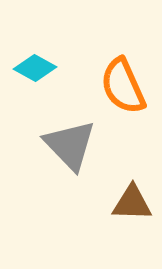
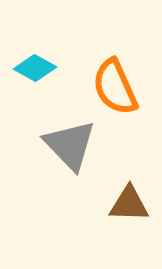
orange semicircle: moved 8 px left, 1 px down
brown triangle: moved 3 px left, 1 px down
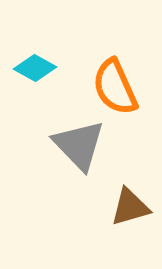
gray triangle: moved 9 px right
brown triangle: moved 1 px right, 3 px down; rotated 18 degrees counterclockwise
